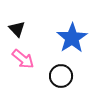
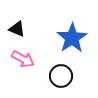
black triangle: rotated 24 degrees counterclockwise
pink arrow: rotated 10 degrees counterclockwise
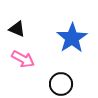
black circle: moved 8 px down
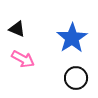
black circle: moved 15 px right, 6 px up
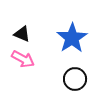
black triangle: moved 5 px right, 5 px down
black circle: moved 1 px left, 1 px down
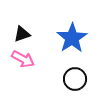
black triangle: rotated 42 degrees counterclockwise
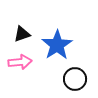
blue star: moved 15 px left, 7 px down
pink arrow: moved 3 px left, 3 px down; rotated 35 degrees counterclockwise
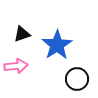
pink arrow: moved 4 px left, 4 px down
black circle: moved 2 px right
